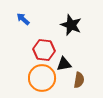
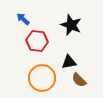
red hexagon: moved 7 px left, 9 px up
black triangle: moved 5 px right, 2 px up
brown semicircle: rotated 126 degrees clockwise
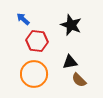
black triangle: moved 1 px right
orange circle: moved 8 px left, 4 px up
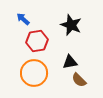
red hexagon: rotated 15 degrees counterclockwise
orange circle: moved 1 px up
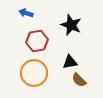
blue arrow: moved 3 px right, 6 px up; rotated 24 degrees counterclockwise
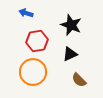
black triangle: moved 8 px up; rotated 14 degrees counterclockwise
orange circle: moved 1 px left, 1 px up
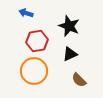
black star: moved 2 px left, 1 px down
orange circle: moved 1 px right, 1 px up
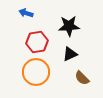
black star: rotated 25 degrees counterclockwise
red hexagon: moved 1 px down
orange circle: moved 2 px right, 1 px down
brown semicircle: moved 3 px right, 2 px up
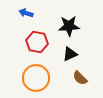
red hexagon: rotated 20 degrees clockwise
orange circle: moved 6 px down
brown semicircle: moved 2 px left
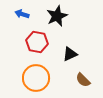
blue arrow: moved 4 px left, 1 px down
black star: moved 12 px left, 10 px up; rotated 20 degrees counterclockwise
brown semicircle: moved 3 px right, 2 px down
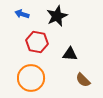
black triangle: rotated 28 degrees clockwise
orange circle: moved 5 px left
